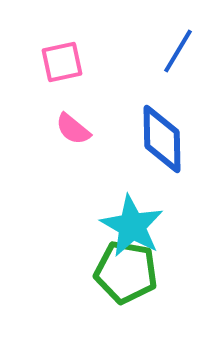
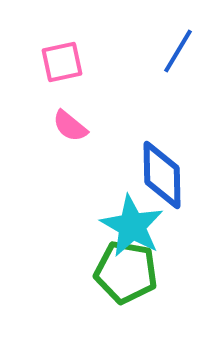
pink semicircle: moved 3 px left, 3 px up
blue diamond: moved 36 px down
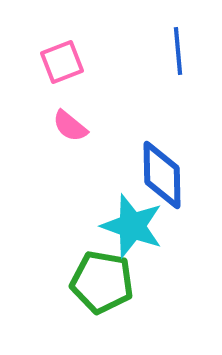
blue line: rotated 36 degrees counterclockwise
pink square: rotated 9 degrees counterclockwise
cyan star: rotated 10 degrees counterclockwise
green pentagon: moved 24 px left, 10 px down
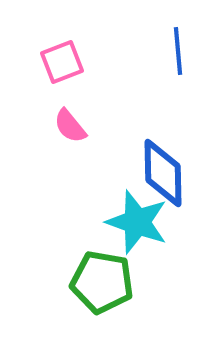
pink semicircle: rotated 12 degrees clockwise
blue diamond: moved 1 px right, 2 px up
cyan star: moved 5 px right, 4 px up
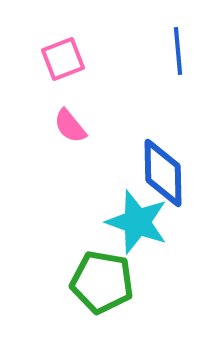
pink square: moved 1 px right, 3 px up
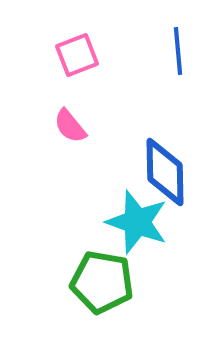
pink square: moved 14 px right, 4 px up
blue diamond: moved 2 px right, 1 px up
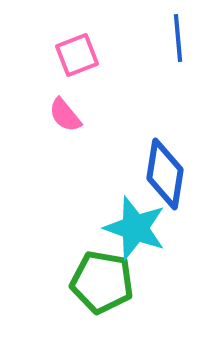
blue line: moved 13 px up
pink semicircle: moved 5 px left, 11 px up
blue diamond: moved 2 px down; rotated 10 degrees clockwise
cyan star: moved 2 px left, 6 px down
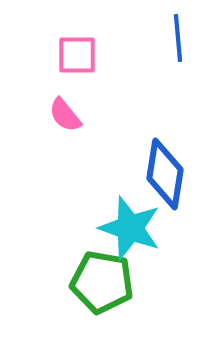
pink square: rotated 21 degrees clockwise
cyan star: moved 5 px left
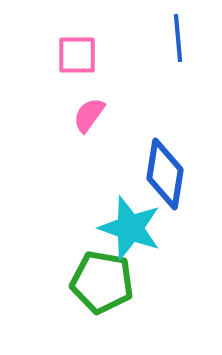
pink semicircle: moved 24 px right; rotated 75 degrees clockwise
